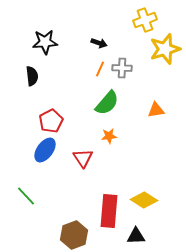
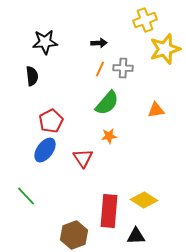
black arrow: rotated 21 degrees counterclockwise
gray cross: moved 1 px right
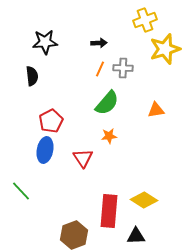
blue ellipse: rotated 25 degrees counterclockwise
green line: moved 5 px left, 5 px up
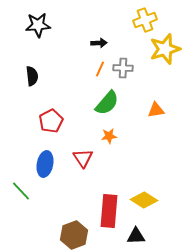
black star: moved 7 px left, 17 px up
blue ellipse: moved 14 px down
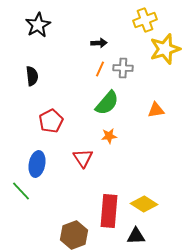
black star: rotated 25 degrees counterclockwise
blue ellipse: moved 8 px left
yellow diamond: moved 4 px down
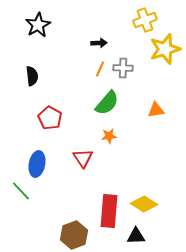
red pentagon: moved 1 px left, 3 px up; rotated 15 degrees counterclockwise
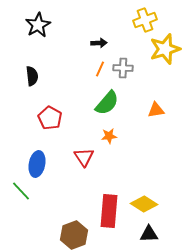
red triangle: moved 1 px right, 1 px up
black triangle: moved 13 px right, 2 px up
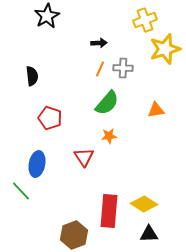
black star: moved 9 px right, 9 px up
red pentagon: rotated 10 degrees counterclockwise
